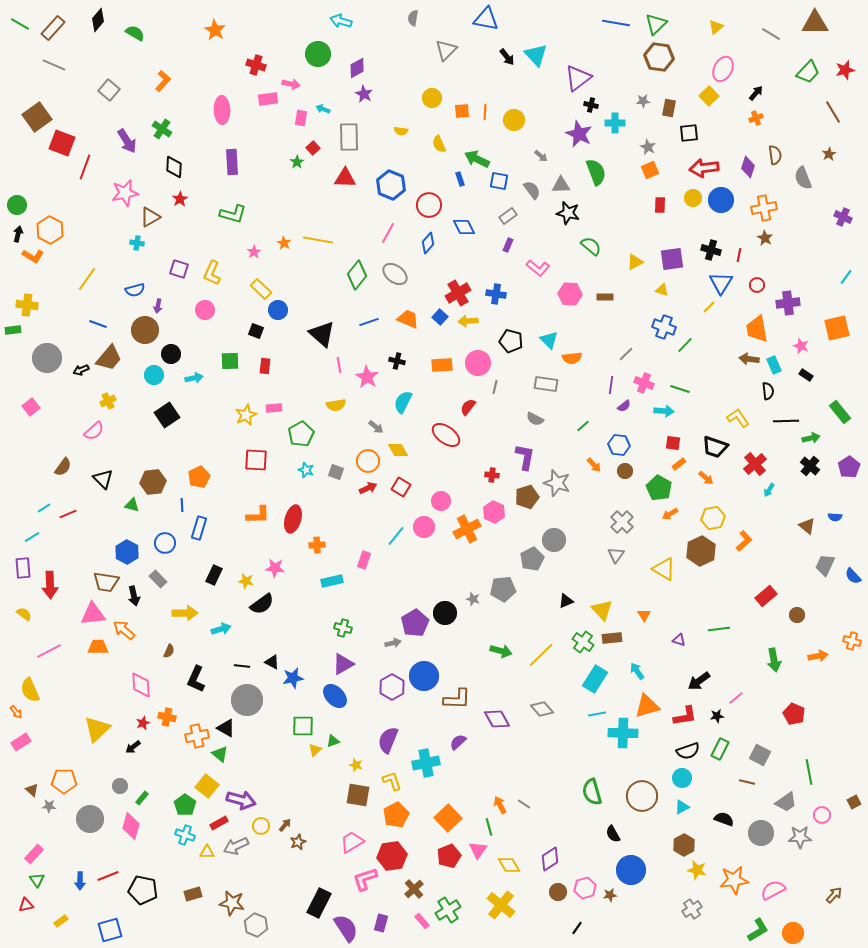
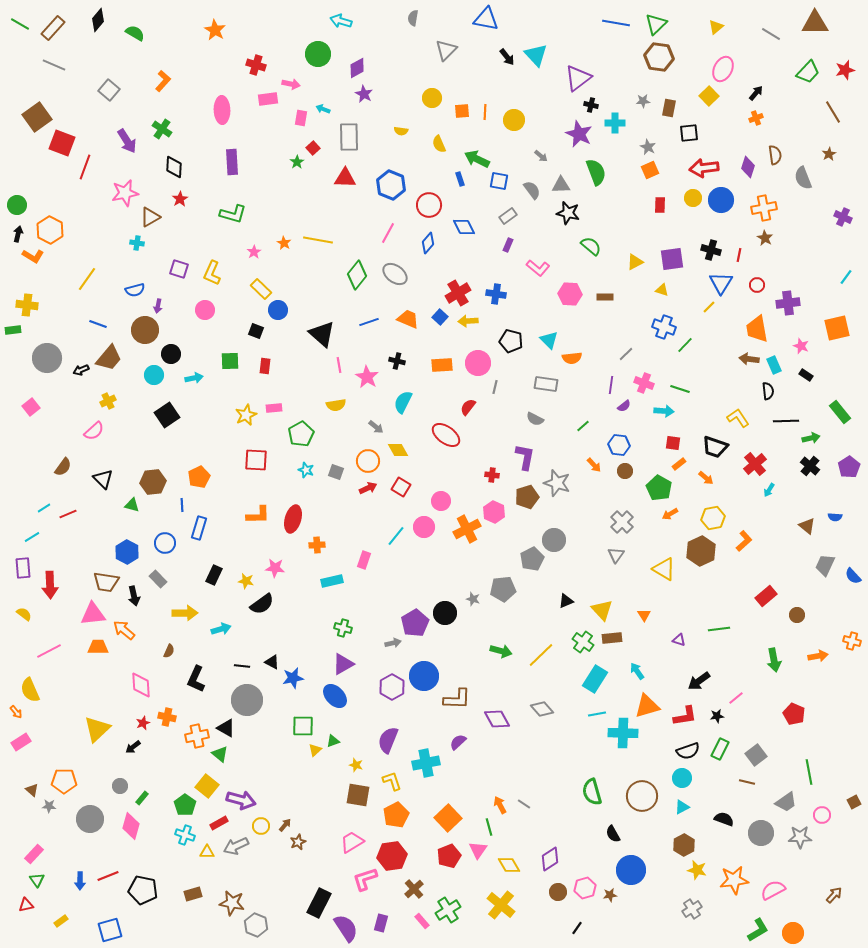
gray square at (760, 755): moved 4 px left; rotated 25 degrees clockwise
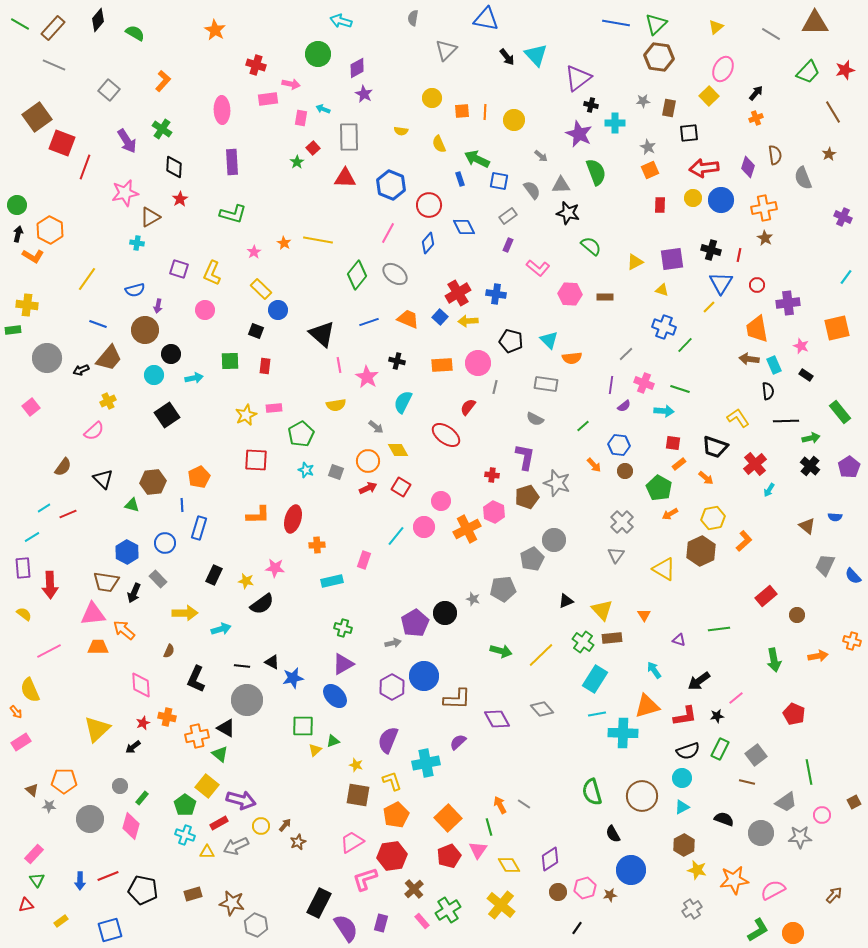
black arrow at (134, 596): moved 3 px up; rotated 36 degrees clockwise
cyan arrow at (637, 671): moved 17 px right, 1 px up
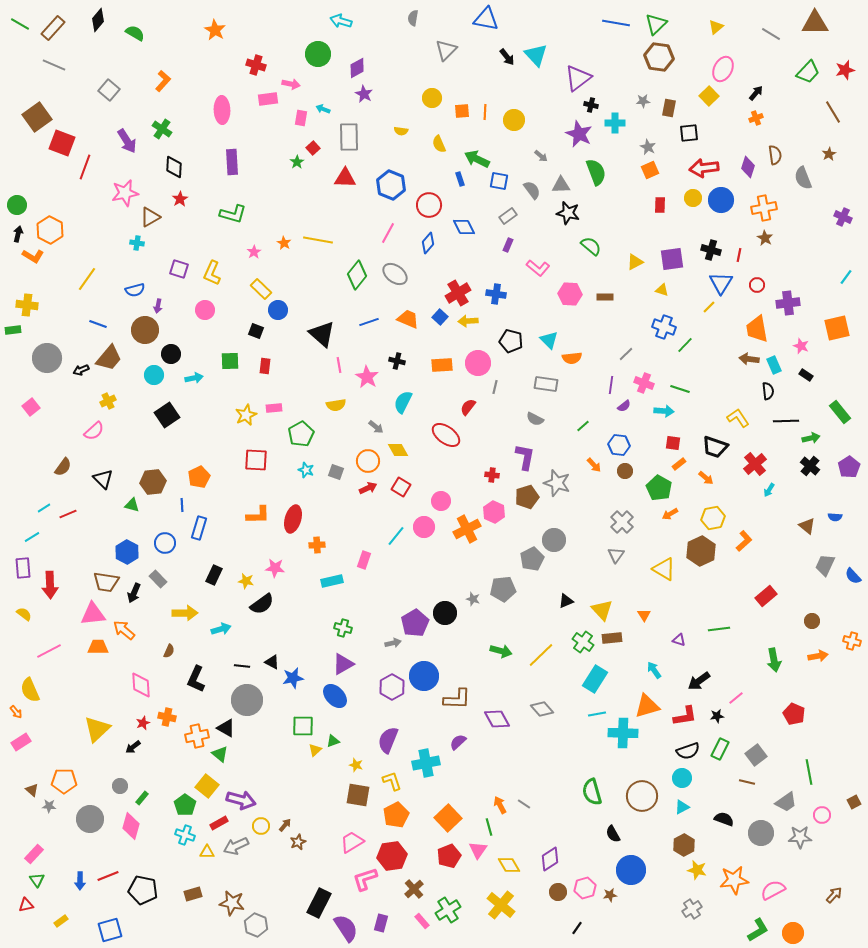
brown circle at (797, 615): moved 15 px right, 6 px down
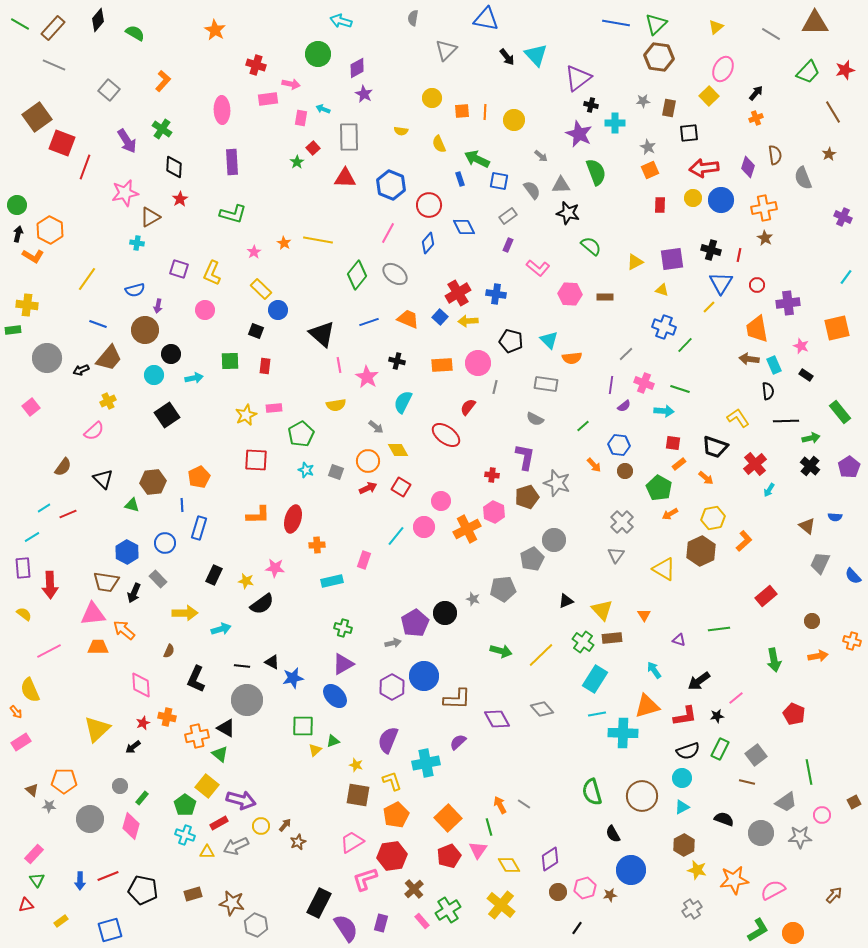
gray trapezoid at (825, 565): moved 5 px left, 2 px up
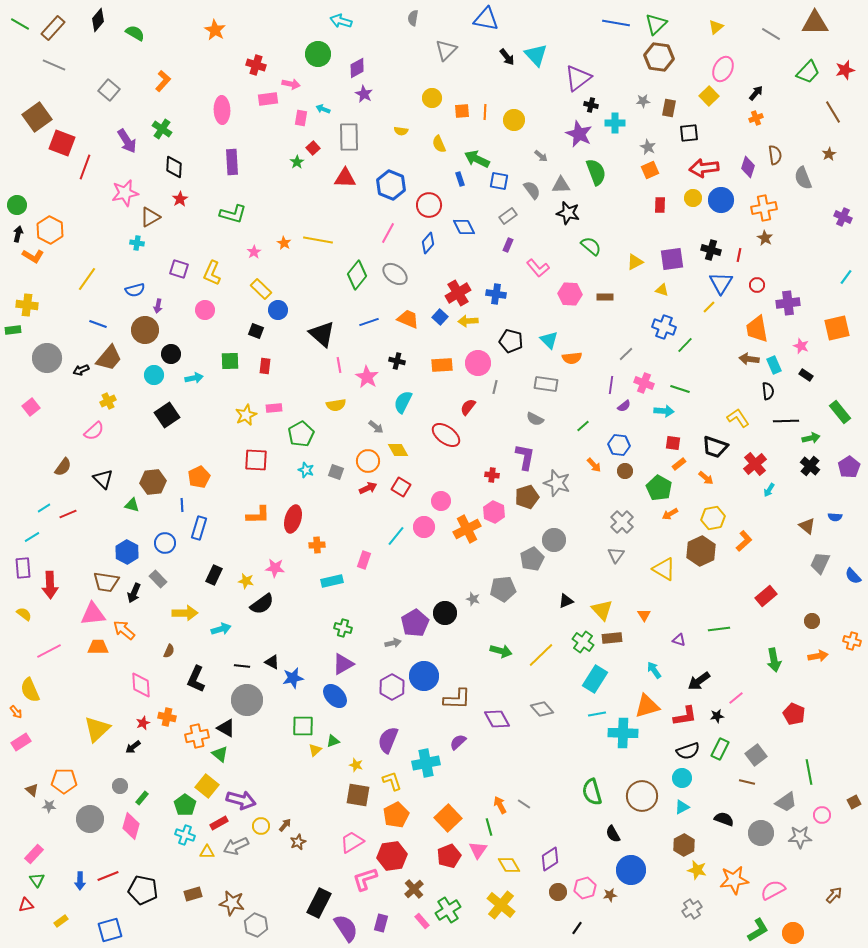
pink L-shape at (538, 268): rotated 10 degrees clockwise
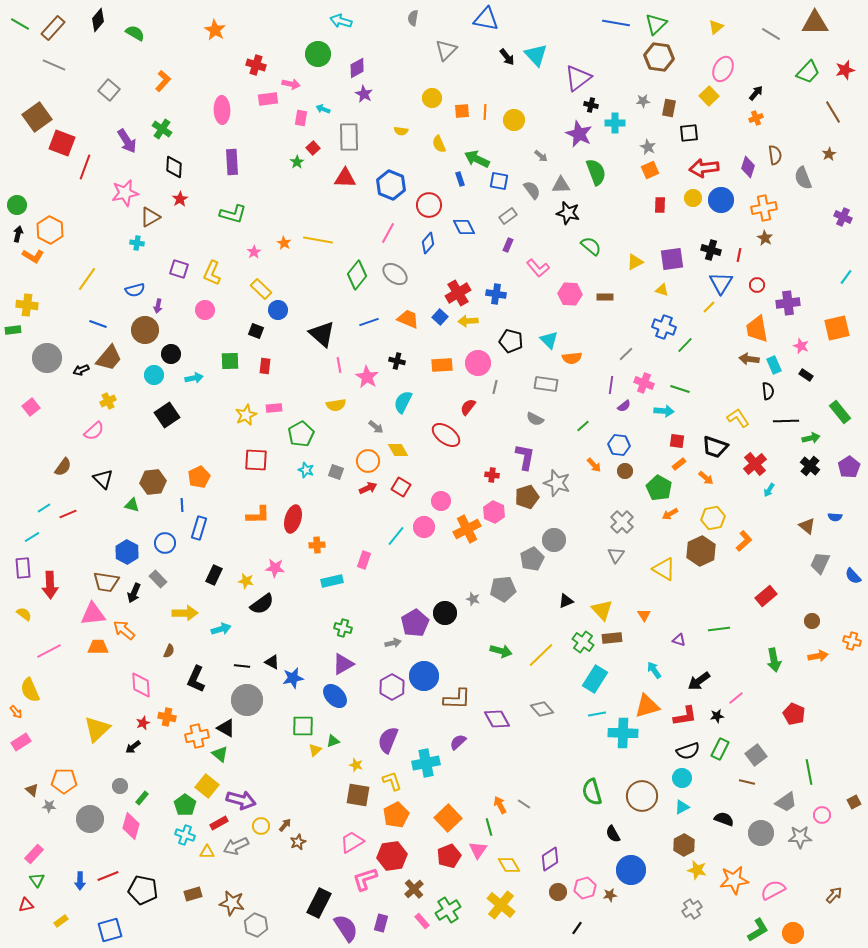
red square at (673, 443): moved 4 px right, 2 px up
